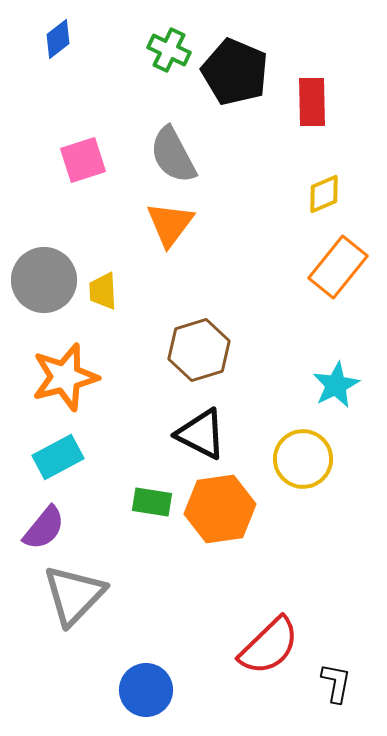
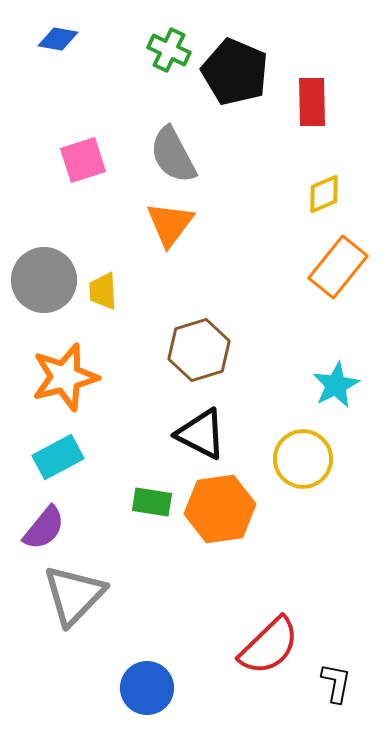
blue diamond: rotated 48 degrees clockwise
blue circle: moved 1 px right, 2 px up
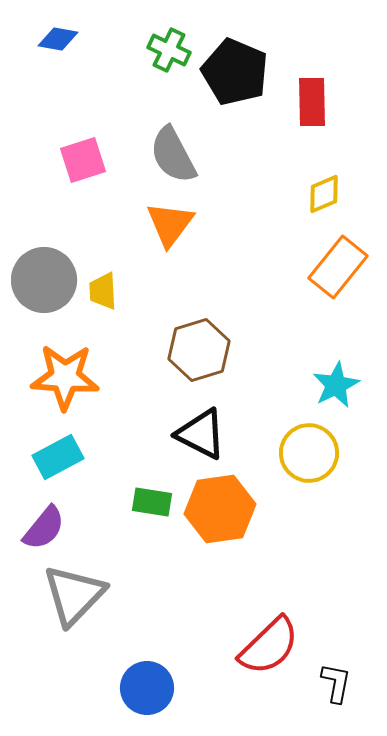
orange star: rotated 18 degrees clockwise
yellow circle: moved 6 px right, 6 px up
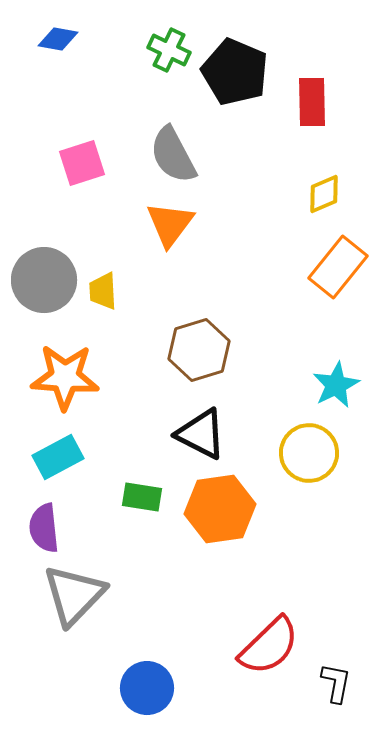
pink square: moved 1 px left, 3 px down
green rectangle: moved 10 px left, 5 px up
purple semicircle: rotated 135 degrees clockwise
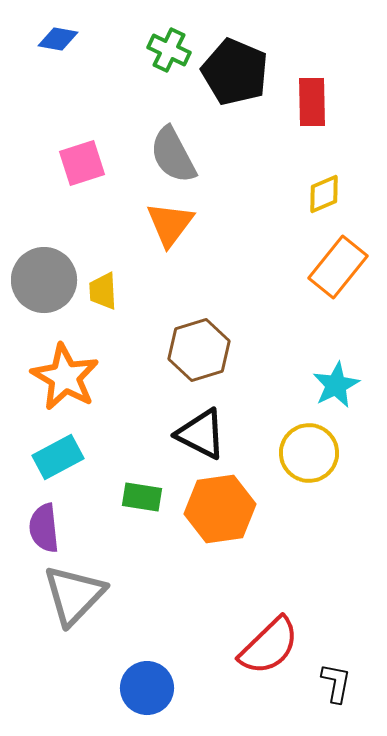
orange star: rotated 26 degrees clockwise
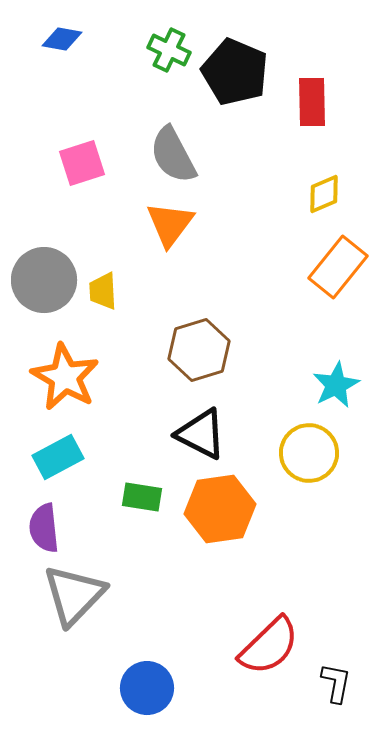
blue diamond: moved 4 px right
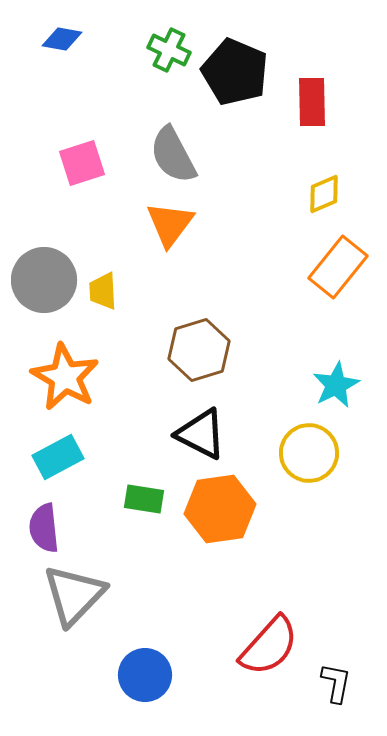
green rectangle: moved 2 px right, 2 px down
red semicircle: rotated 4 degrees counterclockwise
blue circle: moved 2 px left, 13 px up
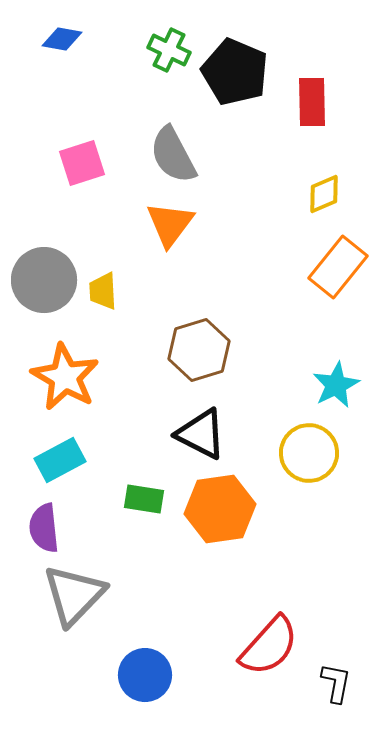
cyan rectangle: moved 2 px right, 3 px down
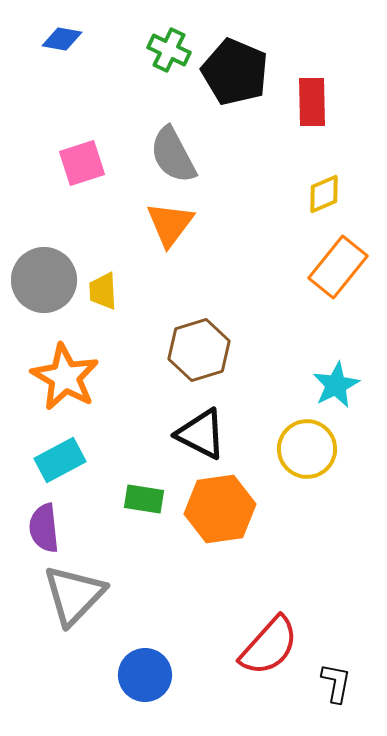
yellow circle: moved 2 px left, 4 px up
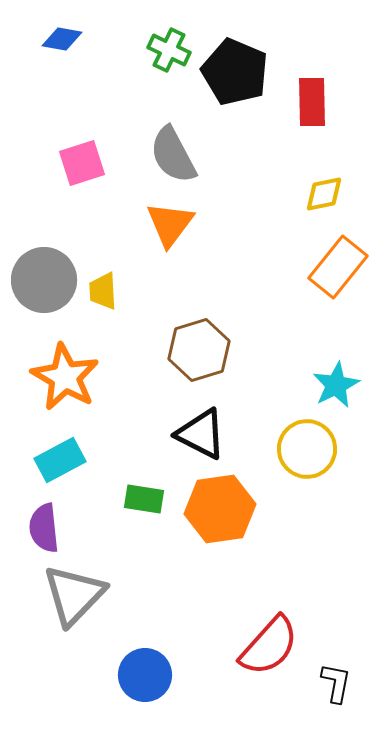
yellow diamond: rotated 12 degrees clockwise
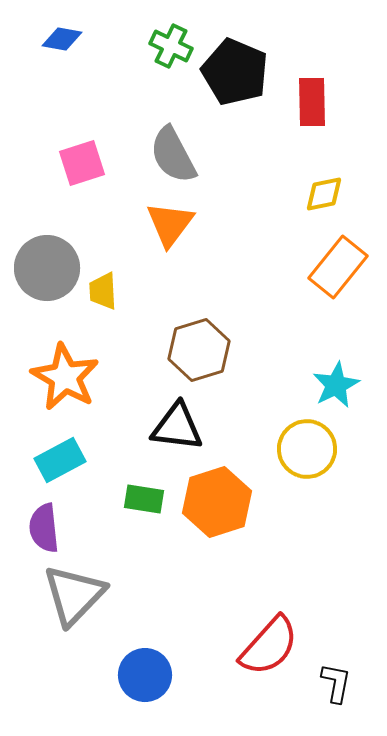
green cross: moved 2 px right, 4 px up
gray circle: moved 3 px right, 12 px up
black triangle: moved 24 px left, 7 px up; rotated 20 degrees counterclockwise
orange hexagon: moved 3 px left, 7 px up; rotated 10 degrees counterclockwise
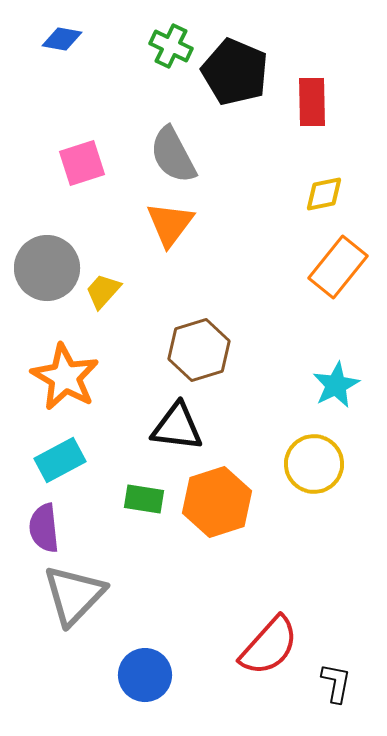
yellow trapezoid: rotated 45 degrees clockwise
yellow circle: moved 7 px right, 15 px down
